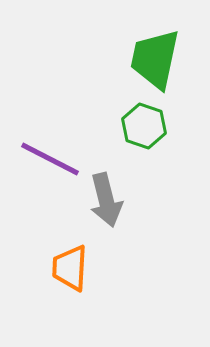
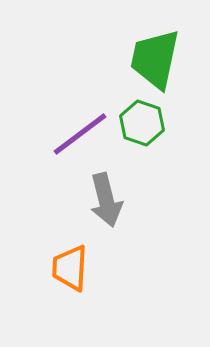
green hexagon: moved 2 px left, 3 px up
purple line: moved 30 px right, 25 px up; rotated 64 degrees counterclockwise
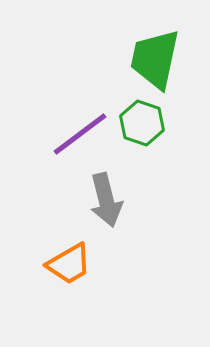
orange trapezoid: moved 1 px left, 4 px up; rotated 123 degrees counterclockwise
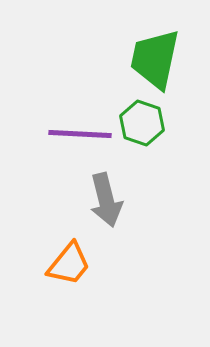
purple line: rotated 40 degrees clockwise
orange trapezoid: rotated 21 degrees counterclockwise
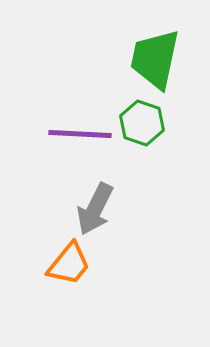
gray arrow: moved 11 px left, 9 px down; rotated 40 degrees clockwise
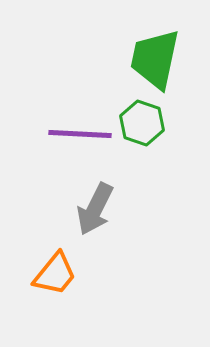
orange trapezoid: moved 14 px left, 10 px down
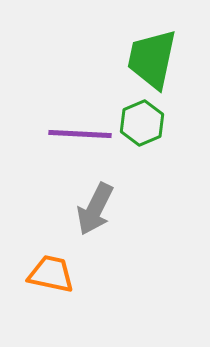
green trapezoid: moved 3 px left
green hexagon: rotated 18 degrees clockwise
orange trapezoid: moved 4 px left; rotated 117 degrees counterclockwise
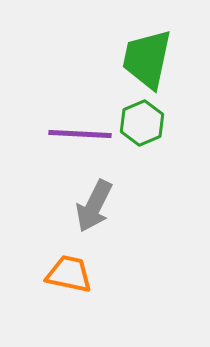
green trapezoid: moved 5 px left
gray arrow: moved 1 px left, 3 px up
orange trapezoid: moved 18 px right
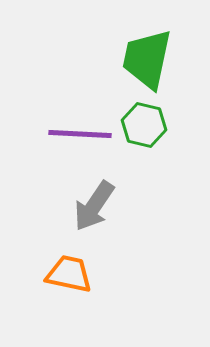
green hexagon: moved 2 px right, 2 px down; rotated 24 degrees counterclockwise
gray arrow: rotated 8 degrees clockwise
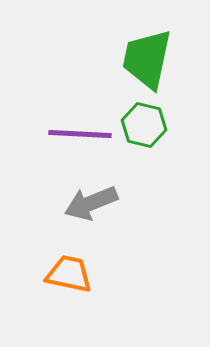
gray arrow: moved 3 px left, 3 px up; rotated 34 degrees clockwise
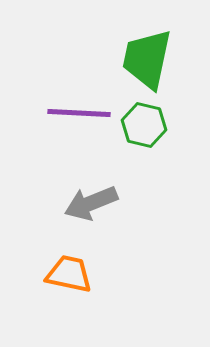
purple line: moved 1 px left, 21 px up
